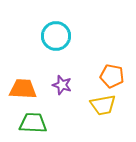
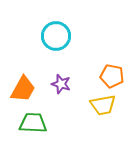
purple star: moved 1 px left, 1 px up
orange trapezoid: rotated 116 degrees clockwise
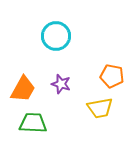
yellow trapezoid: moved 3 px left, 3 px down
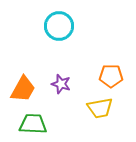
cyan circle: moved 3 px right, 10 px up
orange pentagon: moved 1 px left; rotated 10 degrees counterclockwise
green trapezoid: moved 1 px down
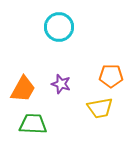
cyan circle: moved 1 px down
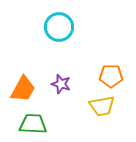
yellow trapezoid: moved 2 px right, 2 px up
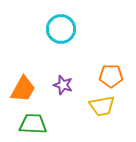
cyan circle: moved 2 px right, 2 px down
purple star: moved 2 px right, 1 px down
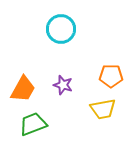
yellow trapezoid: moved 1 px right, 3 px down
green trapezoid: rotated 24 degrees counterclockwise
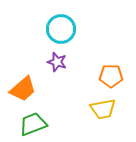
purple star: moved 6 px left, 23 px up
orange trapezoid: rotated 20 degrees clockwise
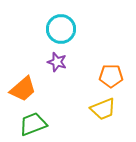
yellow trapezoid: rotated 12 degrees counterclockwise
